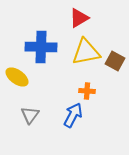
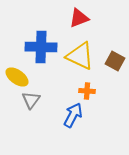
red triangle: rotated 10 degrees clockwise
yellow triangle: moved 6 px left, 4 px down; rotated 36 degrees clockwise
gray triangle: moved 1 px right, 15 px up
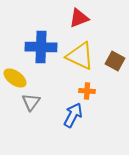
yellow ellipse: moved 2 px left, 1 px down
gray triangle: moved 2 px down
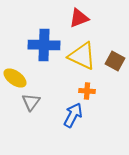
blue cross: moved 3 px right, 2 px up
yellow triangle: moved 2 px right
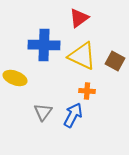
red triangle: rotated 15 degrees counterclockwise
yellow ellipse: rotated 15 degrees counterclockwise
gray triangle: moved 12 px right, 10 px down
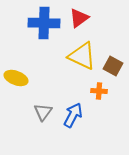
blue cross: moved 22 px up
brown square: moved 2 px left, 5 px down
yellow ellipse: moved 1 px right
orange cross: moved 12 px right
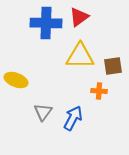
red triangle: moved 1 px up
blue cross: moved 2 px right
yellow triangle: moved 2 px left; rotated 24 degrees counterclockwise
brown square: rotated 36 degrees counterclockwise
yellow ellipse: moved 2 px down
blue arrow: moved 3 px down
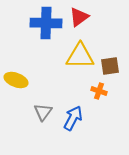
brown square: moved 3 px left
orange cross: rotated 14 degrees clockwise
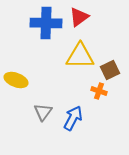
brown square: moved 4 px down; rotated 18 degrees counterclockwise
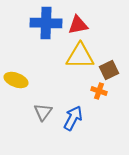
red triangle: moved 1 px left, 8 px down; rotated 25 degrees clockwise
brown square: moved 1 px left
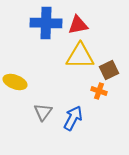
yellow ellipse: moved 1 px left, 2 px down
